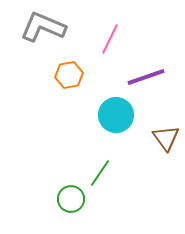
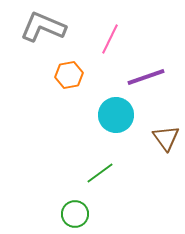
green line: rotated 20 degrees clockwise
green circle: moved 4 px right, 15 px down
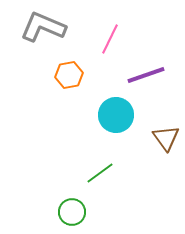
purple line: moved 2 px up
green circle: moved 3 px left, 2 px up
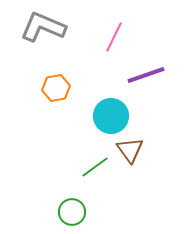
pink line: moved 4 px right, 2 px up
orange hexagon: moved 13 px left, 13 px down
cyan circle: moved 5 px left, 1 px down
brown triangle: moved 36 px left, 12 px down
green line: moved 5 px left, 6 px up
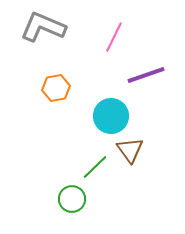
green line: rotated 8 degrees counterclockwise
green circle: moved 13 px up
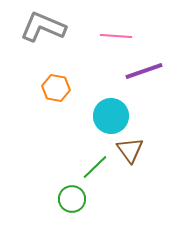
pink line: moved 2 px right, 1 px up; rotated 68 degrees clockwise
purple line: moved 2 px left, 4 px up
orange hexagon: rotated 20 degrees clockwise
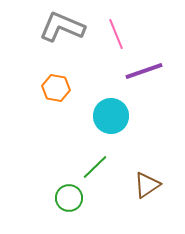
gray L-shape: moved 19 px right
pink line: moved 2 px up; rotated 64 degrees clockwise
brown triangle: moved 17 px right, 35 px down; rotated 32 degrees clockwise
green circle: moved 3 px left, 1 px up
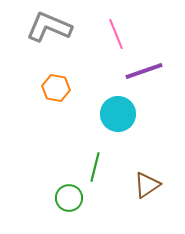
gray L-shape: moved 13 px left
cyan circle: moved 7 px right, 2 px up
green line: rotated 32 degrees counterclockwise
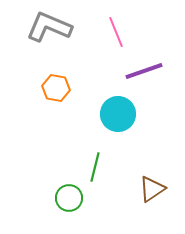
pink line: moved 2 px up
brown triangle: moved 5 px right, 4 px down
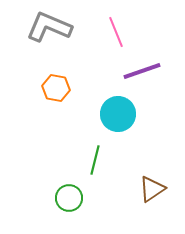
purple line: moved 2 px left
green line: moved 7 px up
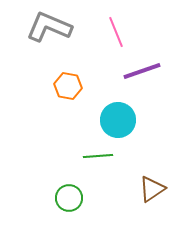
orange hexagon: moved 12 px right, 2 px up
cyan circle: moved 6 px down
green line: moved 3 px right, 4 px up; rotated 72 degrees clockwise
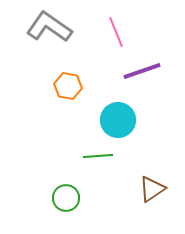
gray L-shape: rotated 12 degrees clockwise
green circle: moved 3 px left
